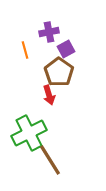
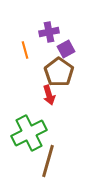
brown line: moved 2 px left, 1 px down; rotated 48 degrees clockwise
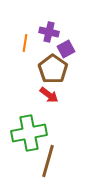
purple cross: rotated 24 degrees clockwise
orange line: moved 7 px up; rotated 24 degrees clockwise
brown pentagon: moved 6 px left, 3 px up
red arrow: rotated 36 degrees counterclockwise
green cross: rotated 16 degrees clockwise
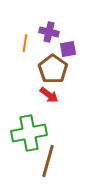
purple square: moved 2 px right; rotated 18 degrees clockwise
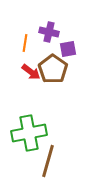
red arrow: moved 18 px left, 23 px up
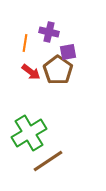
purple square: moved 3 px down
brown pentagon: moved 5 px right, 1 px down
green cross: rotated 20 degrees counterclockwise
brown line: rotated 40 degrees clockwise
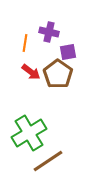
brown pentagon: moved 4 px down
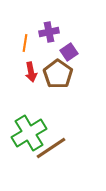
purple cross: rotated 24 degrees counterclockwise
purple square: moved 1 px right; rotated 24 degrees counterclockwise
red arrow: rotated 42 degrees clockwise
brown line: moved 3 px right, 13 px up
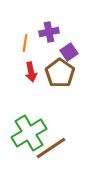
brown pentagon: moved 2 px right, 1 px up
